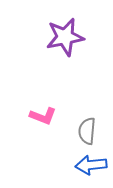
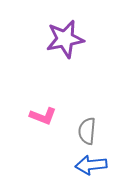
purple star: moved 2 px down
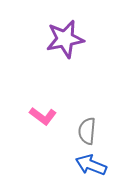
pink L-shape: rotated 16 degrees clockwise
blue arrow: rotated 28 degrees clockwise
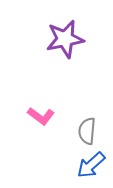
pink L-shape: moved 2 px left
blue arrow: rotated 64 degrees counterclockwise
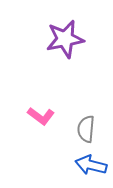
gray semicircle: moved 1 px left, 2 px up
blue arrow: rotated 56 degrees clockwise
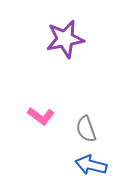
gray semicircle: rotated 24 degrees counterclockwise
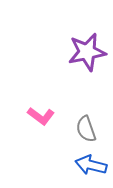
purple star: moved 22 px right, 13 px down
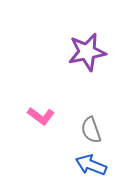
gray semicircle: moved 5 px right, 1 px down
blue arrow: rotated 8 degrees clockwise
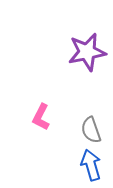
pink L-shape: moved 1 px down; rotated 80 degrees clockwise
blue arrow: rotated 52 degrees clockwise
